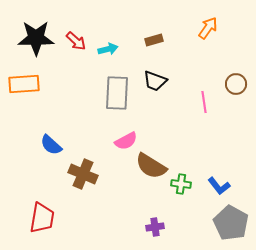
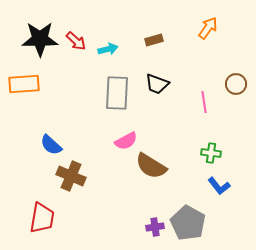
black star: moved 4 px right, 1 px down
black trapezoid: moved 2 px right, 3 px down
brown cross: moved 12 px left, 2 px down
green cross: moved 30 px right, 31 px up
gray pentagon: moved 43 px left
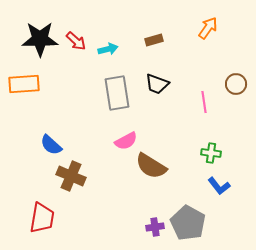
gray rectangle: rotated 12 degrees counterclockwise
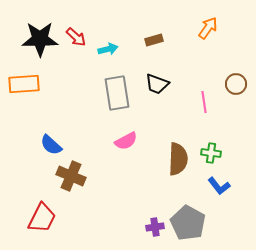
red arrow: moved 4 px up
brown semicircle: moved 27 px right, 7 px up; rotated 120 degrees counterclockwise
red trapezoid: rotated 16 degrees clockwise
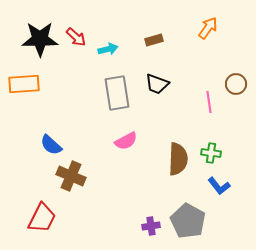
pink line: moved 5 px right
gray pentagon: moved 2 px up
purple cross: moved 4 px left, 1 px up
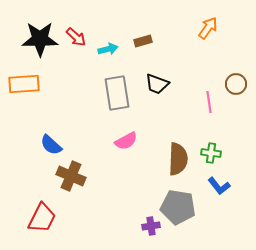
brown rectangle: moved 11 px left, 1 px down
gray pentagon: moved 10 px left, 14 px up; rotated 20 degrees counterclockwise
